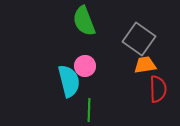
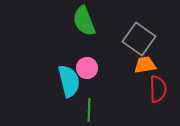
pink circle: moved 2 px right, 2 px down
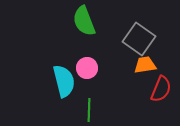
cyan semicircle: moved 5 px left
red semicircle: moved 3 px right; rotated 24 degrees clockwise
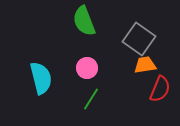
cyan semicircle: moved 23 px left, 3 px up
red semicircle: moved 1 px left
green line: moved 2 px right, 11 px up; rotated 30 degrees clockwise
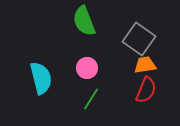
red semicircle: moved 14 px left, 1 px down
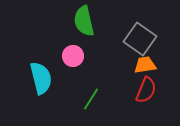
green semicircle: rotated 8 degrees clockwise
gray square: moved 1 px right
pink circle: moved 14 px left, 12 px up
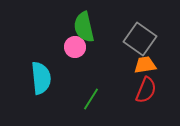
green semicircle: moved 6 px down
pink circle: moved 2 px right, 9 px up
cyan semicircle: rotated 8 degrees clockwise
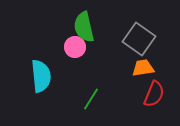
gray square: moved 1 px left
orange trapezoid: moved 2 px left, 3 px down
cyan semicircle: moved 2 px up
red semicircle: moved 8 px right, 4 px down
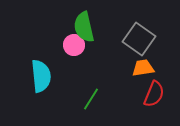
pink circle: moved 1 px left, 2 px up
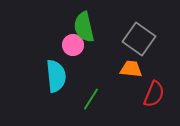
pink circle: moved 1 px left
orange trapezoid: moved 12 px left, 1 px down; rotated 15 degrees clockwise
cyan semicircle: moved 15 px right
